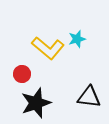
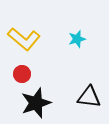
yellow L-shape: moved 24 px left, 9 px up
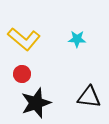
cyan star: rotated 18 degrees clockwise
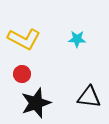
yellow L-shape: rotated 12 degrees counterclockwise
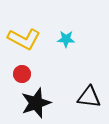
cyan star: moved 11 px left
